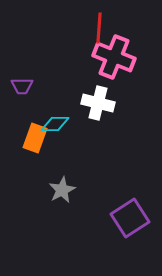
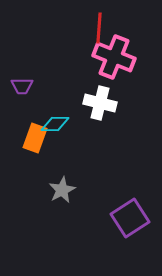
white cross: moved 2 px right
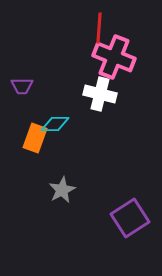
white cross: moved 9 px up
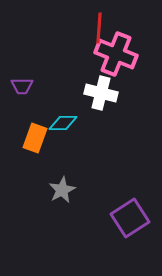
pink cross: moved 2 px right, 3 px up
white cross: moved 1 px right, 1 px up
cyan diamond: moved 8 px right, 1 px up
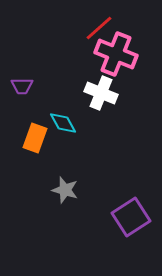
red line: rotated 44 degrees clockwise
white cross: rotated 8 degrees clockwise
cyan diamond: rotated 60 degrees clockwise
gray star: moved 3 px right; rotated 28 degrees counterclockwise
purple square: moved 1 px right, 1 px up
